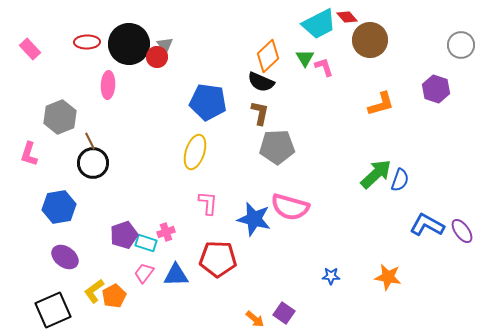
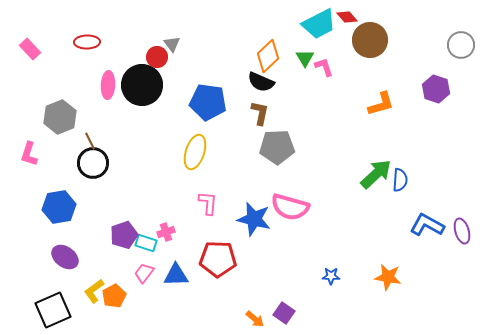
black circle at (129, 44): moved 13 px right, 41 px down
gray triangle at (165, 45): moved 7 px right, 1 px up
blue semicircle at (400, 180): rotated 15 degrees counterclockwise
purple ellipse at (462, 231): rotated 20 degrees clockwise
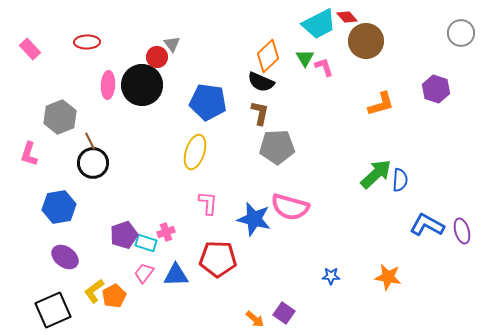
brown circle at (370, 40): moved 4 px left, 1 px down
gray circle at (461, 45): moved 12 px up
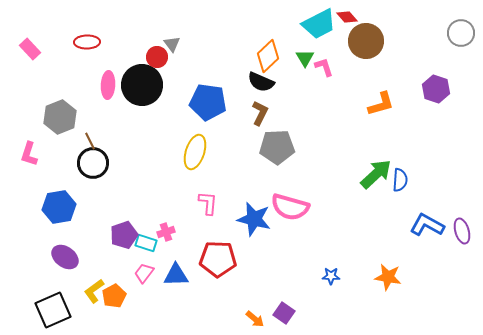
brown L-shape at (260, 113): rotated 15 degrees clockwise
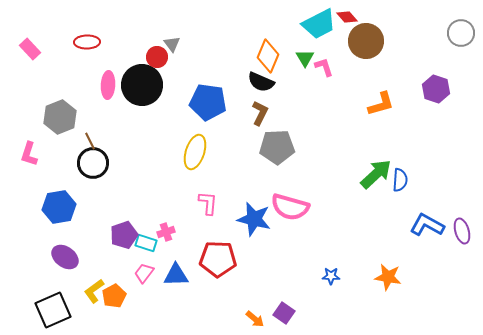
orange diamond at (268, 56): rotated 24 degrees counterclockwise
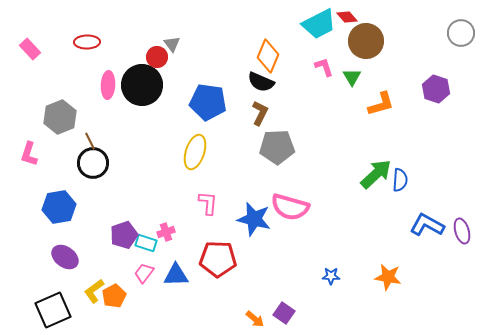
green triangle at (305, 58): moved 47 px right, 19 px down
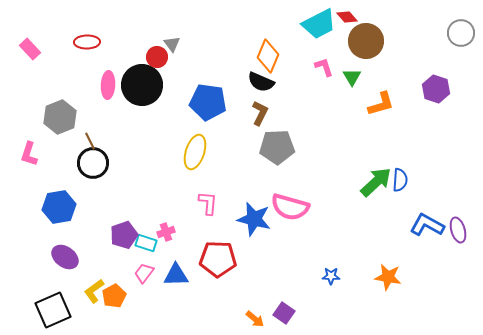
green arrow at (376, 174): moved 8 px down
purple ellipse at (462, 231): moved 4 px left, 1 px up
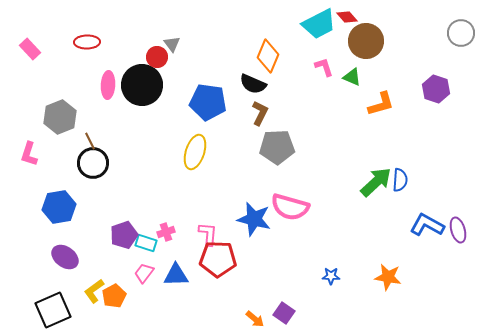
green triangle at (352, 77): rotated 36 degrees counterclockwise
black semicircle at (261, 82): moved 8 px left, 2 px down
pink L-shape at (208, 203): moved 31 px down
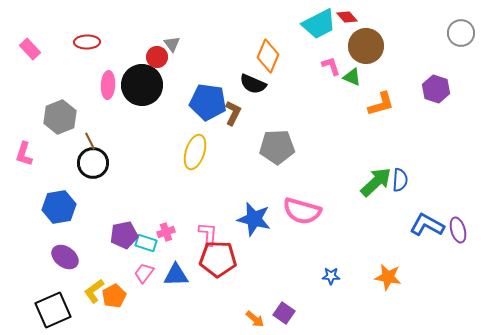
brown circle at (366, 41): moved 5 px down
pink L-shape at (324, 67): moved 7 px right, 1 px up
brown L-shape at (260, 113): moved 27 px left
pink L-shape at (29, 154): moved 5 px left
pink semicircle at (290, 207): moved 12 px right, 4 px down
purple pentagon at (124, 235): rotated 8 degrees clockwise
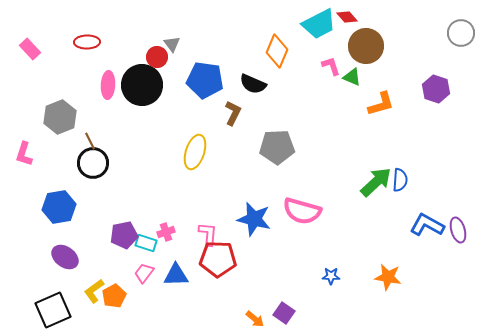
orange diamond at (268, 56): moved 9 px right, 5 px up
blue pentagon at (208, 102): moved 3 px left, 22 px up
